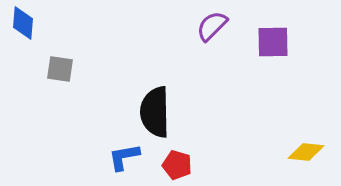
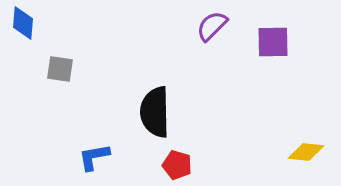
blue L-shape: moved 30 px left
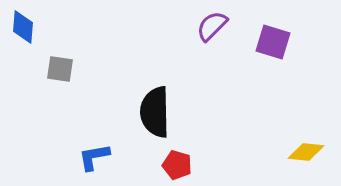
blue diamond: moved 4 px down
purple square: rotated 18 degrees clockwise
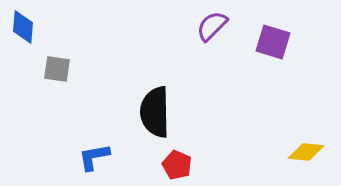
gray square: moved 3 px left
red pentagon: rotated 8 degrees clockwise
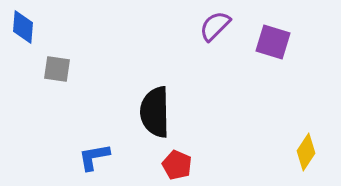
purple semicircle: moved 3 px right
yellow diamond: rotated 63 degrees counterclockwise
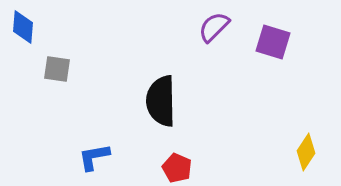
purple semicircle: moved 1 px left, 1 px down
black semicircle: moved 6 px right, 11 px up
red pentagon: moved 3 px down
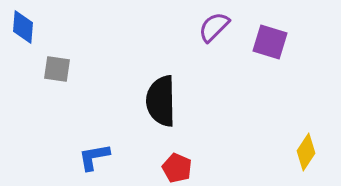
purple square: moved 3 px left
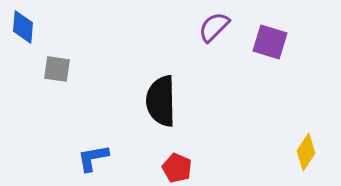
blue L-shape: moved 1 px left, 1 px down
